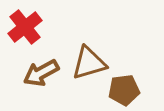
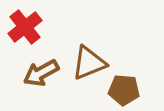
brown triangle: rotated 6 degrees counterclockwise
brown pentagon: rotated 12 degrees clockwise
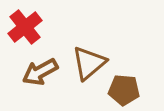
brown triangle: rotated 18 degrees counterclockwise
brown arrow: moved 1 px left, 1 px up
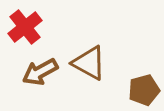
brown triangle: rotated 51 degrees counterclockwise
brown pentagon: moved 20 px right; rotated 20 degrees counterclockwise
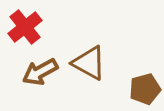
brown pentagon: moved 1 px right, 1 px up
